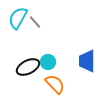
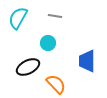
gray line: moved 20 px right, 6 px up; rotated 40 degrees counterclockwise
cyan circle: moved 19 px up
orange semicircle: moved 1 px right
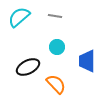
cyan semicircle: moved 1 px right, 1 px up; rotated 20 degrees clockwise
cyan circle: moved 9 px right, 4 px down
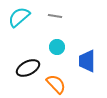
black ellipse: moved 1 px down
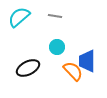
orange semicircle: moved 17 px right, 13 px up
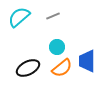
gray line: moved 2 px left; rotated 32 degrees counterclockwise
orange semicircle: moved 11 px left, 3 px up; rotated 95 degrees clockwise
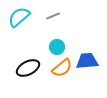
blue trapezoid: rotated 85 degrees clockwise
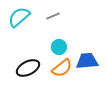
cyan circle: moved 2 px right
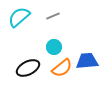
cyan circle: moved 5 px left
